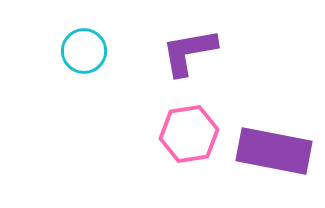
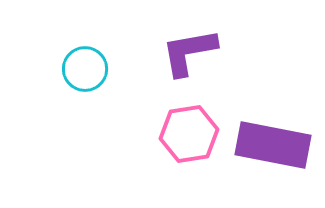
cyan circle: moved 1 px right, 18 px down
purple rectangle: moved 1 px left, 6 px up
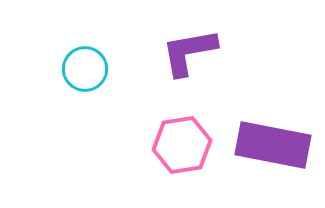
pink hexagon: moved 7 px left, 11 px down
